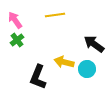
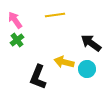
black arrow: moved 3 px left, 1 px up
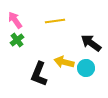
yellow line: moved 6 px down
cyan circle: moved 1 px left, 1 px up
black L-shape: moved 1 px right, 3 px up
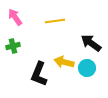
pink arrow: moved 3 px up
green cross: moved 4 px left, 6 px down; rotated 24 degrees clockwise
cyan circle: moved 1 px right
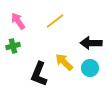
pink arrow: moved 3 px right, 4 px down
yellow line: rotated 30 degrees counterclockwise
black arrow: rotated 35 degrees counterclockwise
yellow arrow: rotated 30 degrees clockwise
cyan circle: moved 3 px right
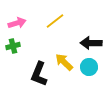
pink arrow: moved 1 px left, 2 px down; rotated 108 degrees clockwise
cyan circle: moved 1 px left, 1 px up
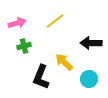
green cross: moved 11 px right
cyan circle: moved 12 px down
black L-shape: moved 2 px right, 3 px down
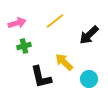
black arrow: moved 2 px left, 8 px up; rotated 45 degrees counterclockwise
black L-shape: rotated 35 degrees counterclockwise
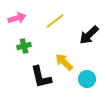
pink arrow: moved 5 px up
cyan circle: moved 2 px left
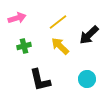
yellow line: moved 3 px right, 1 px down
yellow arrow: moved 4 px left, 16 px up
black L-shape: moved 1 px left, 3 px down
